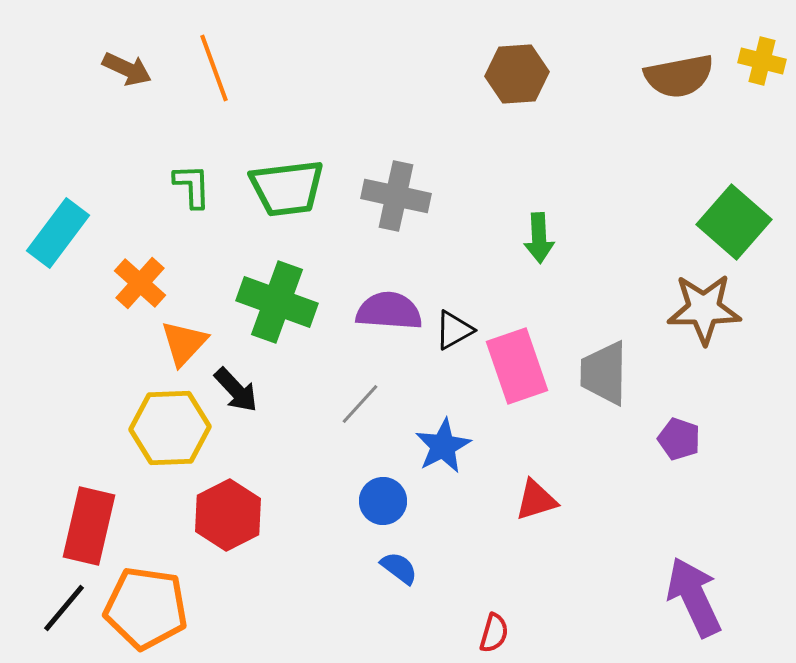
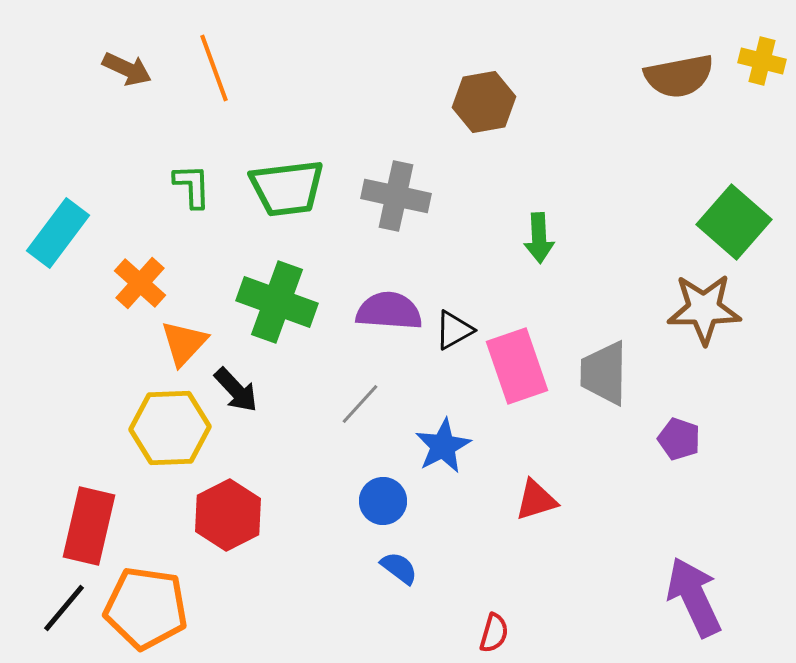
brown hexagon: moved 33 px left, 28 px down; rotated 6 degrees counterclockwise
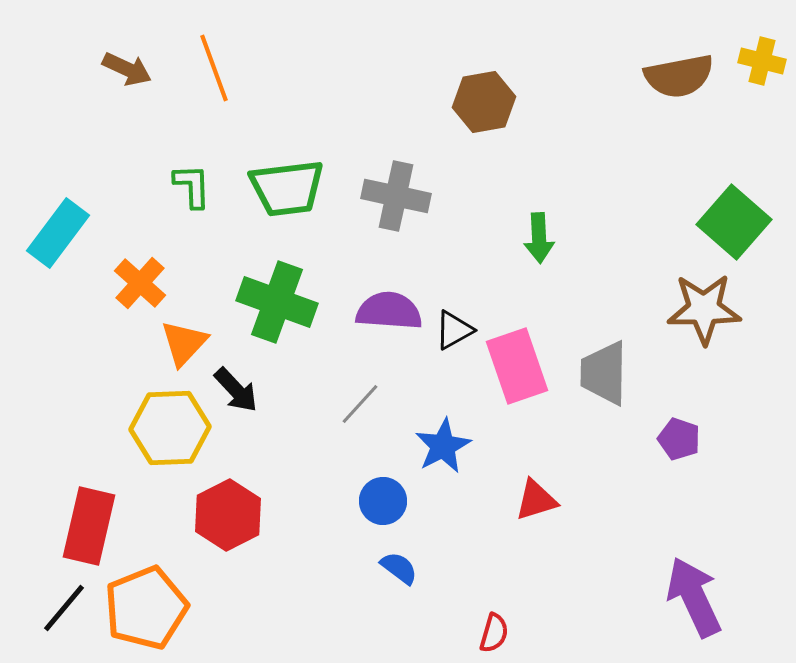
orange pentagon: rotated 30 degrees counterclockwise
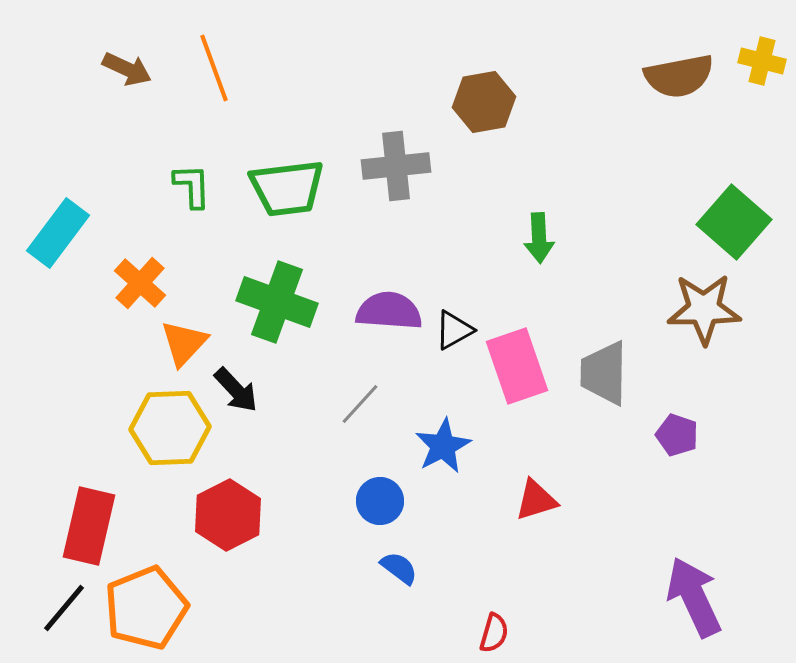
gray cross: moved 30 px up; rotated 18 degrees counterclockwise
purple pentagon: moved 2 px left, 4 px up
blue circle: moved 3 px left
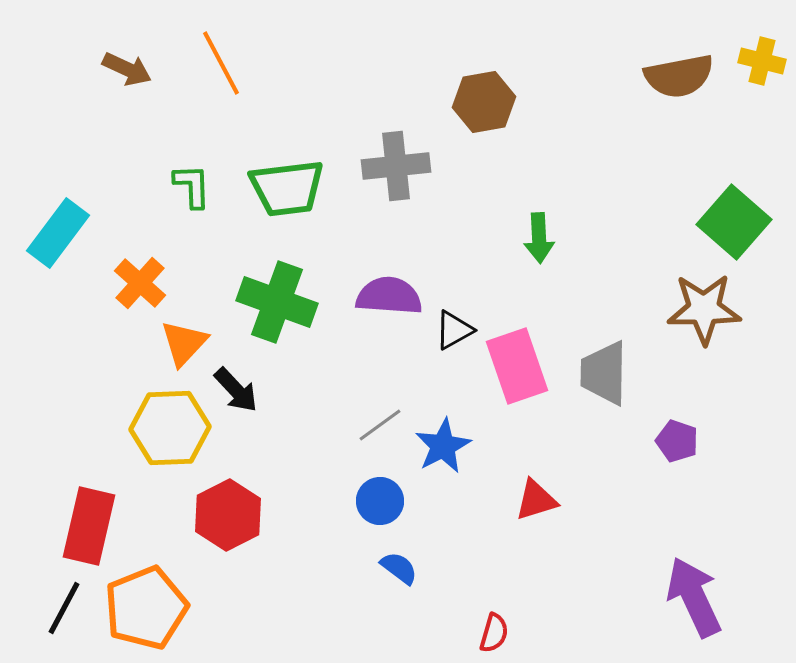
orange line: moved 7 px right, 5 px up; rotated 8 degrees counterclockwise
purple semicircle: moved 15 px up
gray line: moved 20 px right, 21 px down; rotated 12 degrees clockwise
purple pentagon: moved 6 px down
black line: rotated 12 degrees counterclockwise
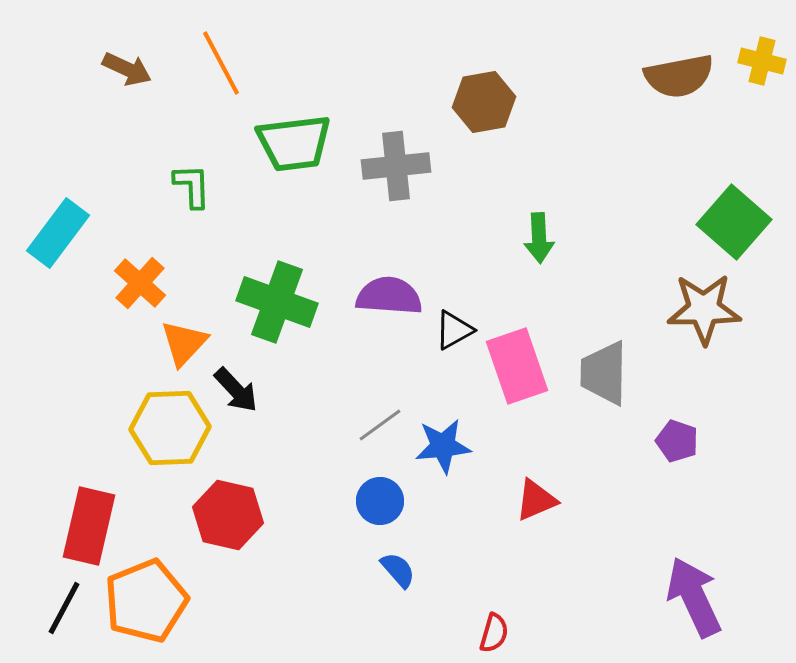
green trapezoid: moved 7 px right, 45 px up
blue star: rotated 22 degrees clockwise
red triangle: rotated 6 degrees counterclockwise
red hexagon: rotated 20 degrees counterclockwise
blue semicircle: moved 1 px left, 2 px down; rotated 12 degrees clockwise
orange pentagon: moved 7 px up
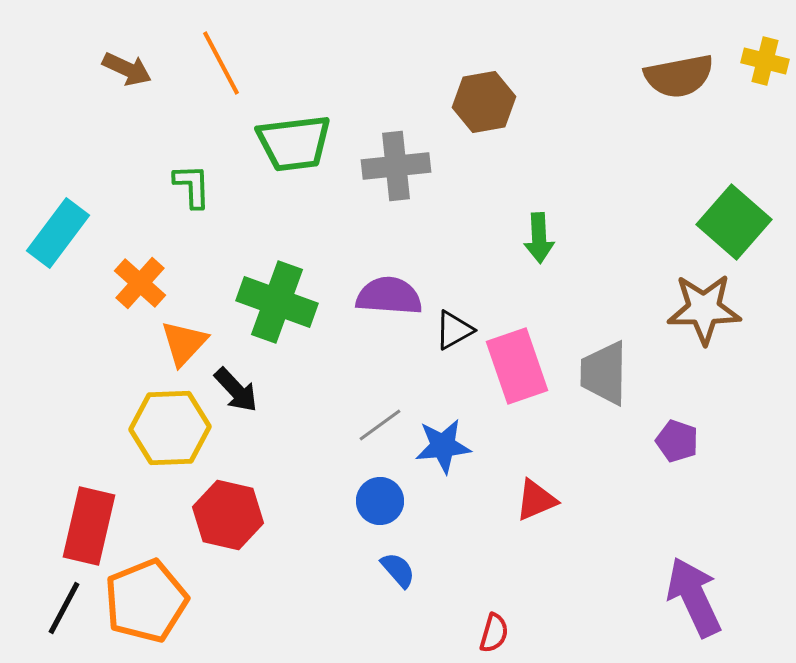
yellow cross: moved 3 px right
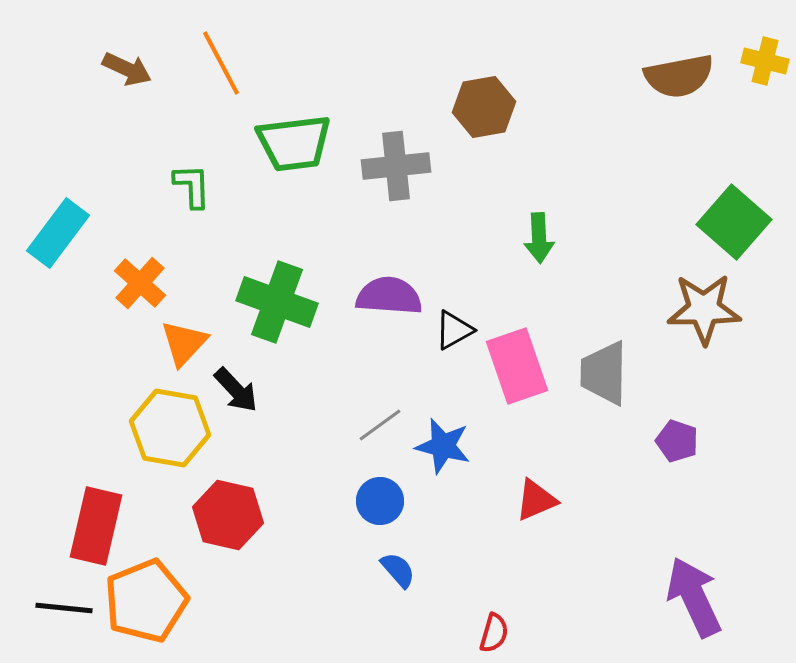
brown hexagon: moved 5 px down
yellow hexagon: rotated 12 degrees clockwise
blue star: rotated 20 degrees clockwise
red rectangle: moved 7 px right
black line: rotated 68 degrees clockwise
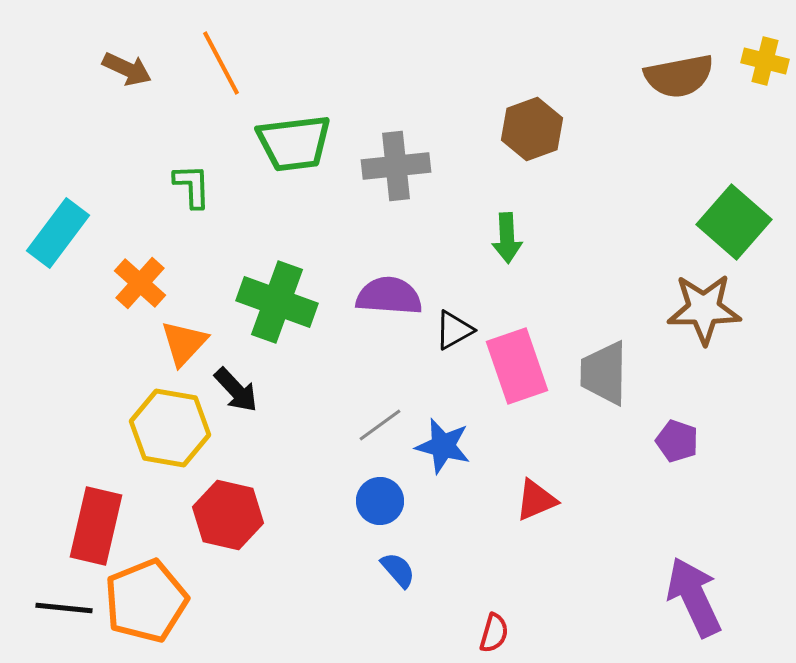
brown hexagon: moved 48 px right, 22 px down; rotated 10 degrees counterclockwise
green arrow: moved 32 px left
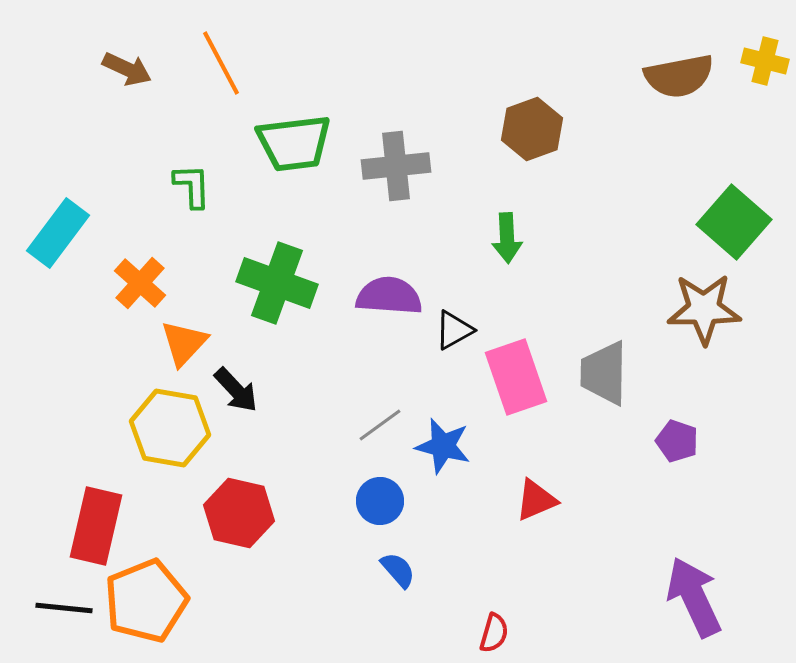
green cross: moved 19 px up
pink rectangle: moved 1 px left, 11 px down
red hexagon: moved 11 px right, 2 px up
